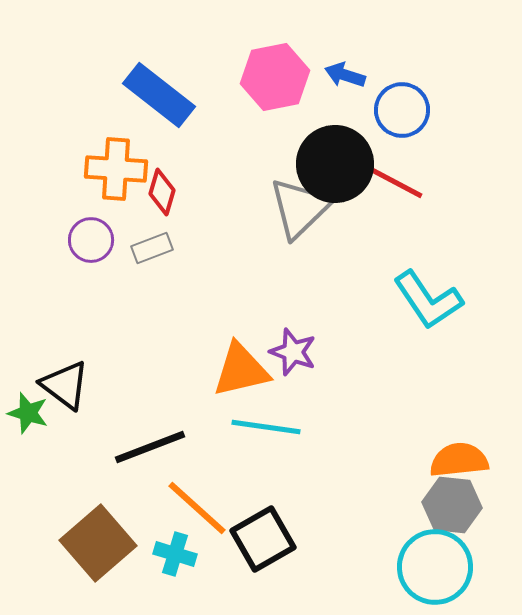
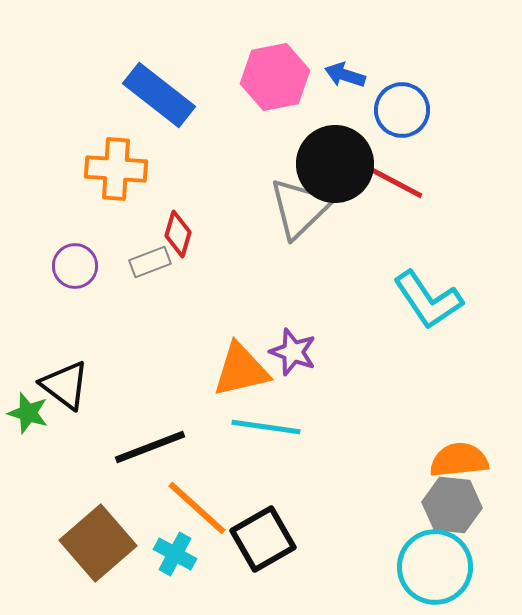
red diamond: moved 16 px right, 42 px down
purple circle: moved 16 px left, 26 px down
gray rectangle: moved 2 px left, 14 px down
cyan cross: rotated 12 degrees clockwise
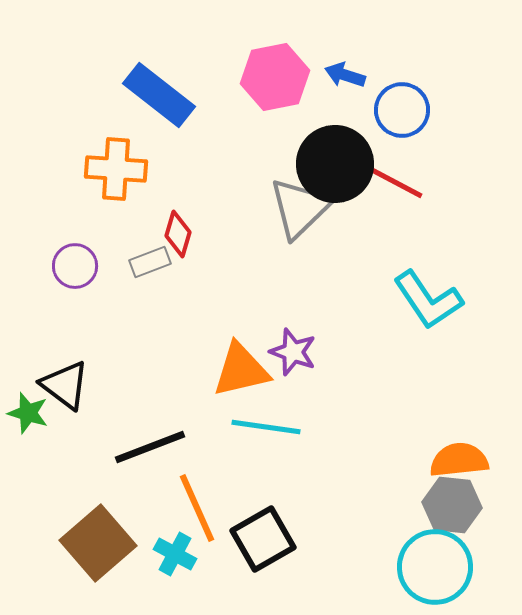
orange line: rotated 24 degrees clockwise
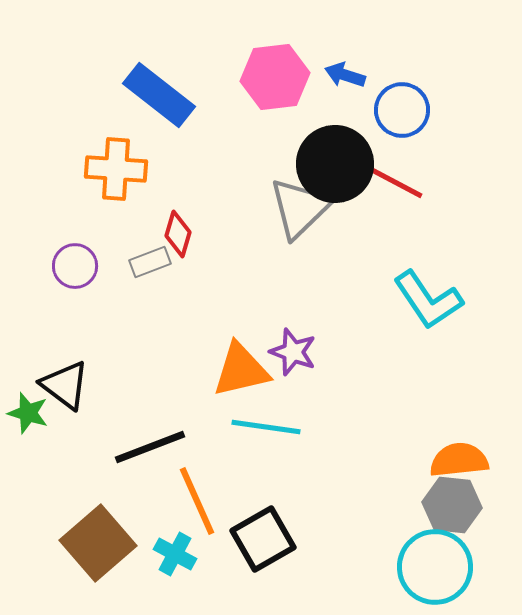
pink hexagon: rotated 4 degrees clockwise
orange line: moved 7 px up
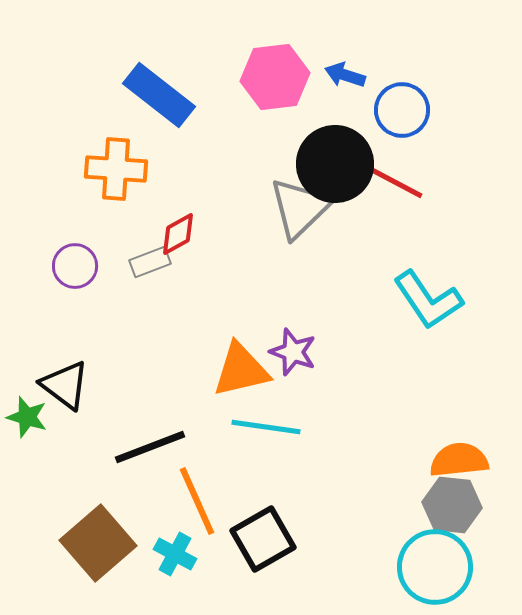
red diamond: rotated 45 degrees clockwise
green star: moved 1 px left, 4 px down
